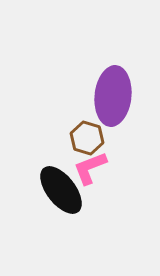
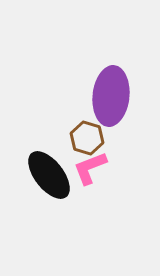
purple ellipse: moved 2 px left
black ellipse: moved 12 px left, 15 px up
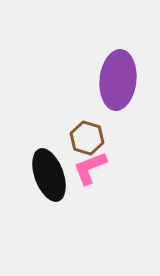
purple ellipse: moved 7 px right, 16 px up
black ellipse: rotated 18 degrees clockwise
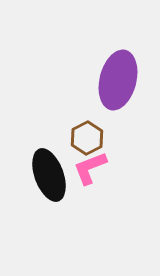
purple ellipse: rotated 8 degrees clockwise
brown hexagon: rotated 16 degrees clockwise
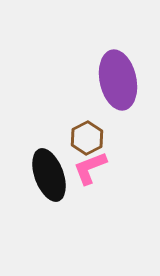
purple ellipse: rotated 26 degrees counterclockwise
